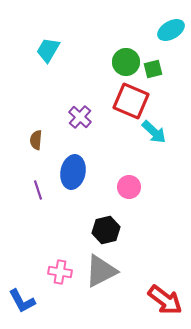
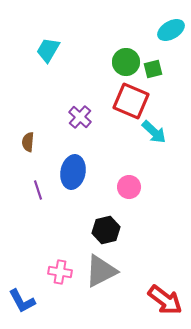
brown semicircle: moved 8 px left, 2 px down
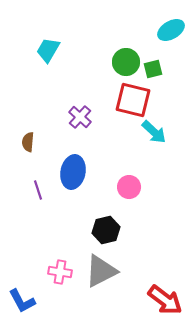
red square: moved 2 px right, 1 px up; rotated 9 degrees counterclockwise
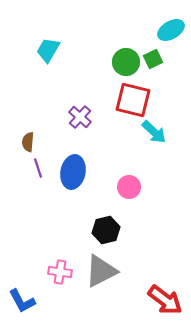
green square: moved 10 px up; rotated 12 degrees counterclockwise
purple line: moved 22 px up
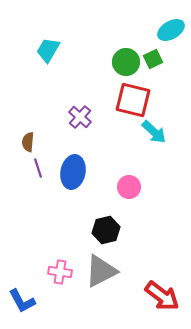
red arrow: moved 3 px left, 4 px up
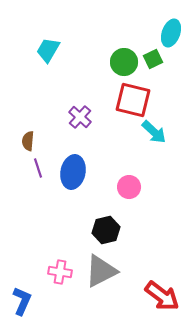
cyan ellipse: moved 3 px down; rotated 40 degrees counterclockwise
green circle: moved 2 px left
brown semicircle: moved 1 px up
blue L-shape: rotated 128 degrees counterclockwise
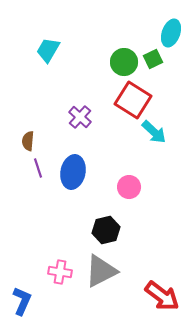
red square: rotated 18 degrees clockwise
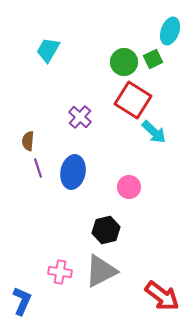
cyan ellipse: moved 1 px left, 2 px up
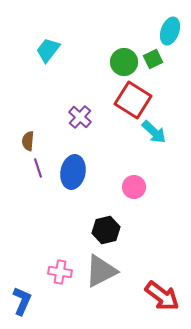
cyan trapezoid: rotated 8 degrees clockwise
pink circle: moved 5 px right
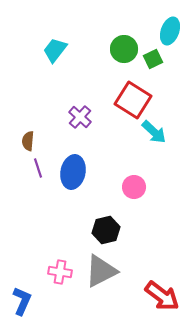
cyan trapezoid: moved 7 px right
green circle: moved 13 px up
